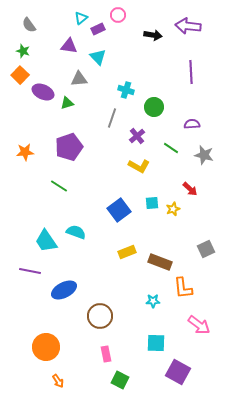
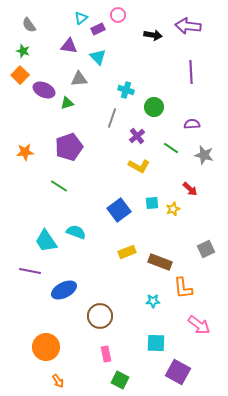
purple ellipse at (43, 92): moved 1 px right, 2 px up
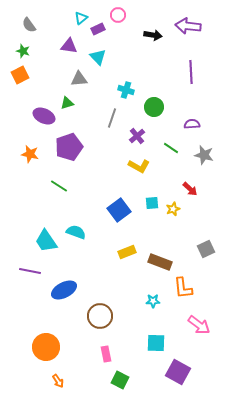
orange square at (20, 75): rotated 18 degrees clockwise
purple ellipse at (44, 90): moved 26 px down
orange star at (25, 152): moved 5 px right, 2 px down; rotated 18 degrees clockwise
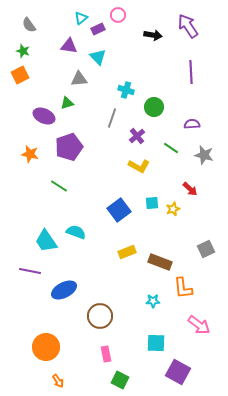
purple arrow at (188, 26): rotated 50 degrees clockwise
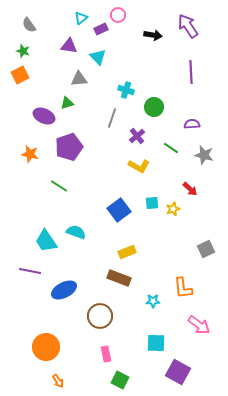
purple rectangle at (98, 29): moved 3 px right
brown rectangle at (160, 262): moved 41 px left, 16 px down
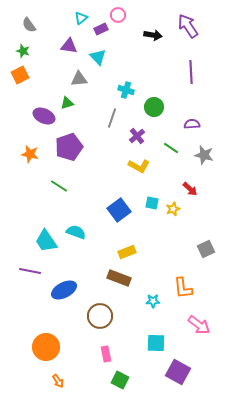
cyan square at (152, 203): rotated 16 degrees clockwise
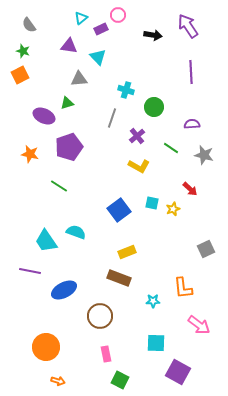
orange arrow at (58, 381): rotated 40 degrees counterclockwise
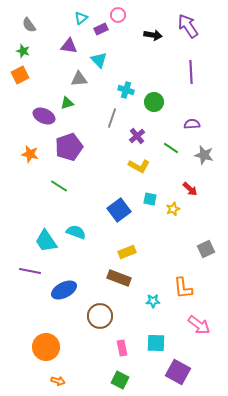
cyan triangle at (98, 57): moved 1 px right, 3 px down
green circle at (154, 107): moved 5 px up
cyan square at (152, 203): moved 2 px left, 4 px up
pink rectangle at (106, 354): moved 16 px right, 6 px up
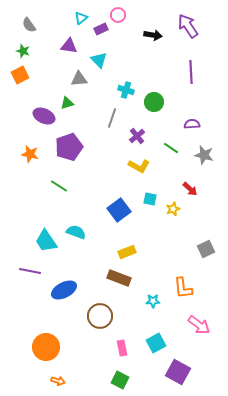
cyan square at (156, 343): rotated 30 degrees counterclockwise
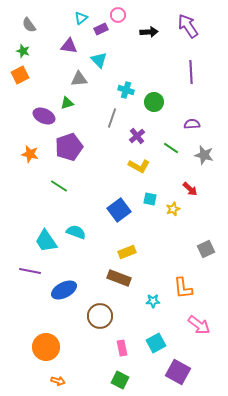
black arrow at (153, 35): moved 4 px left, 3 px up; rotated 12 degrees counterclockwise
